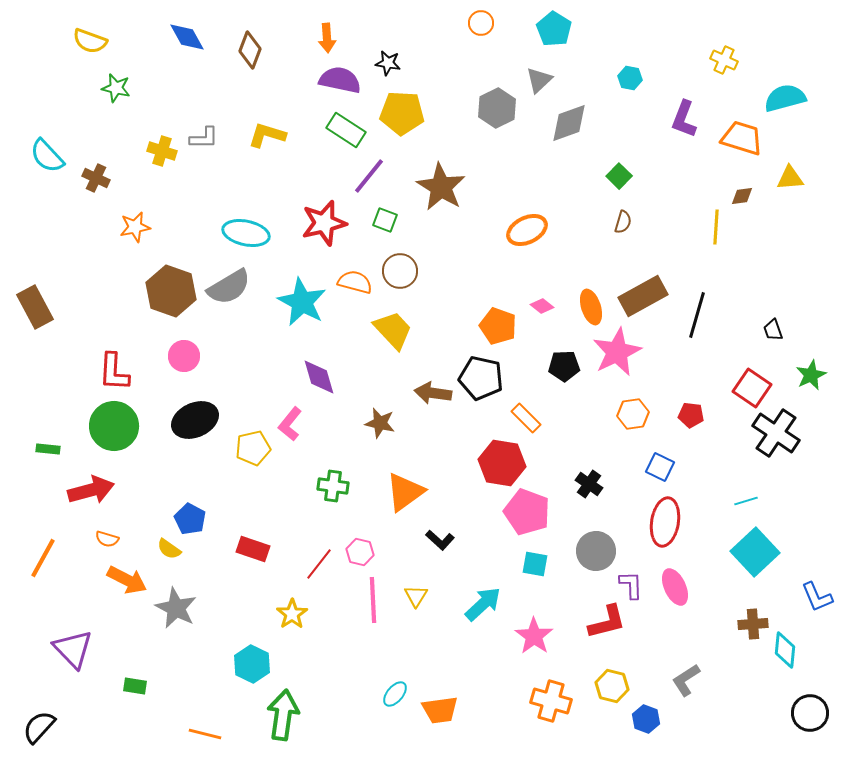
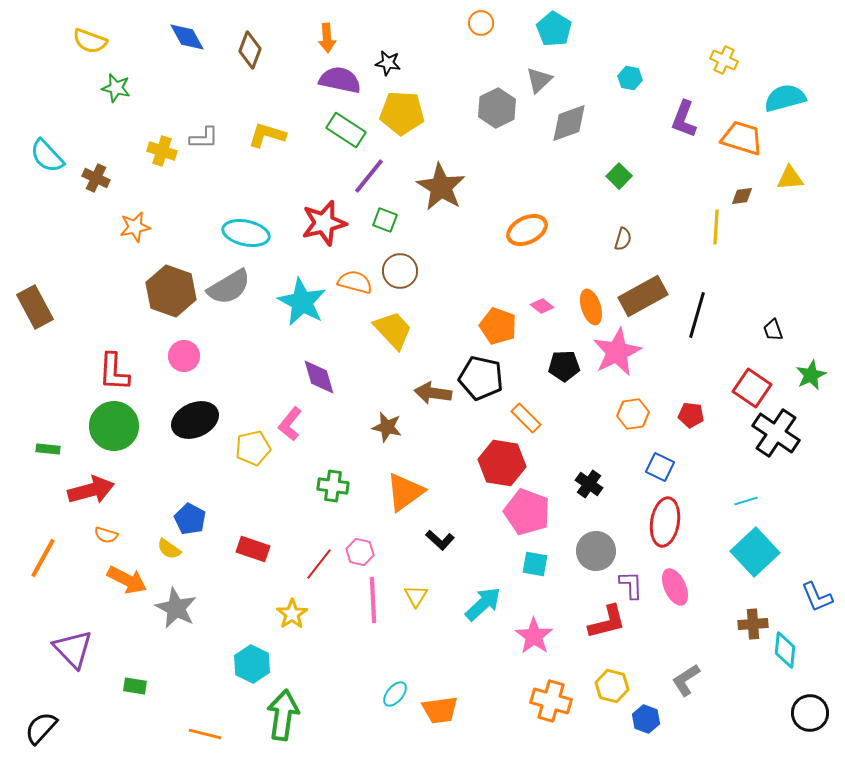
brown semicircle at (623, 222): moved 17 px down
brown star at (380, 423): moved 7 px right, 4 px down
orange semicircle at (107, 539): moved 1 px left, 4 px up
black semicircle at (39, 727): moved 2 px right, 1 px down
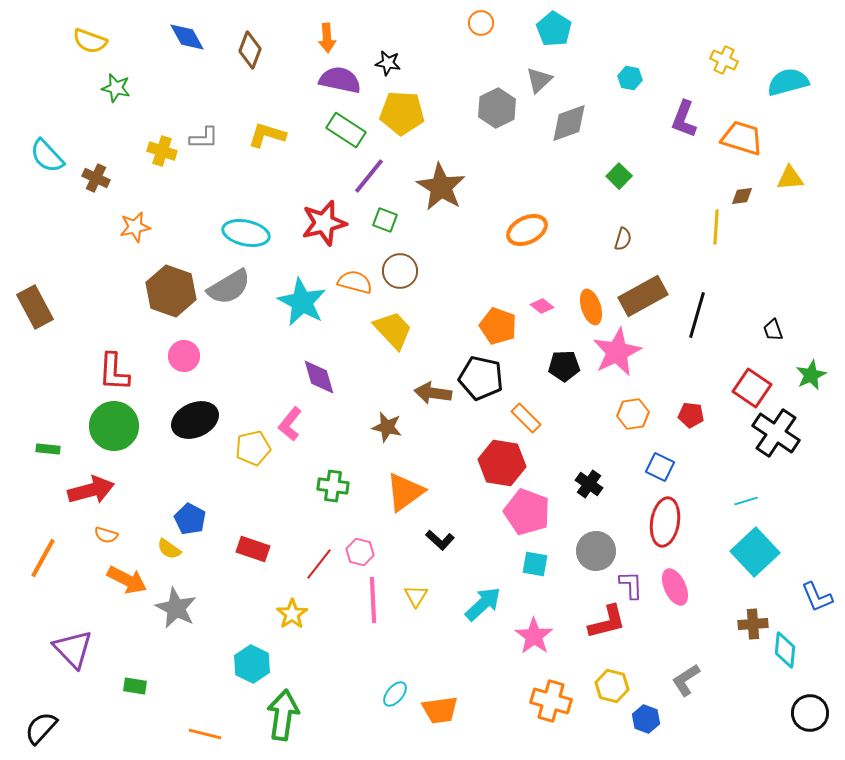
cyan semicircle at (785, 98): moved 3 px right, 16 px up
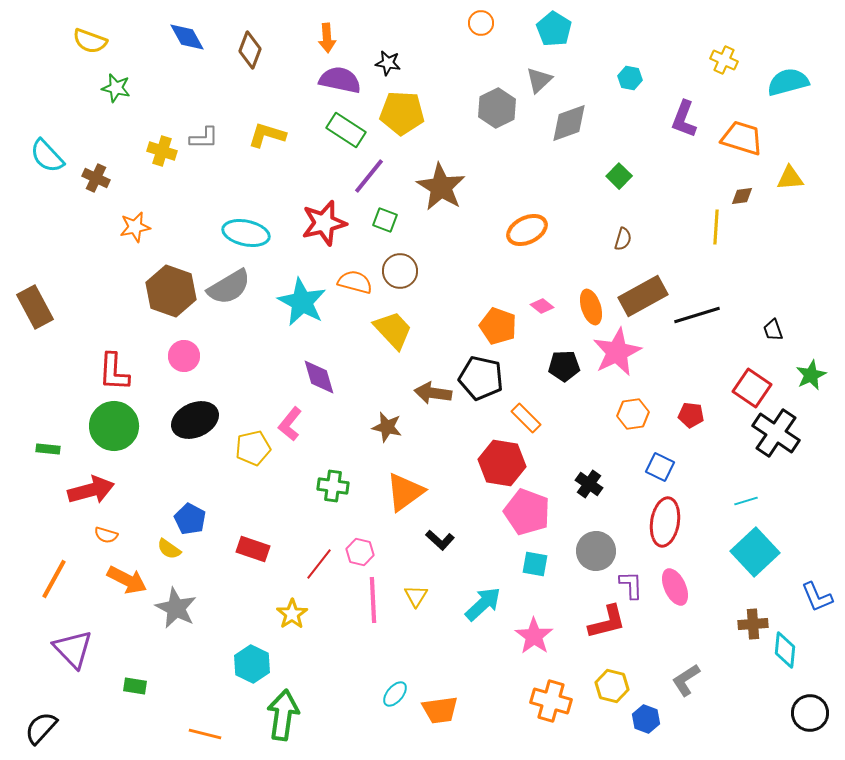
black line at (697, 315): rotated 57 degrees clockwise
orange line at (43, 558): moved 11 px right, 21 px down
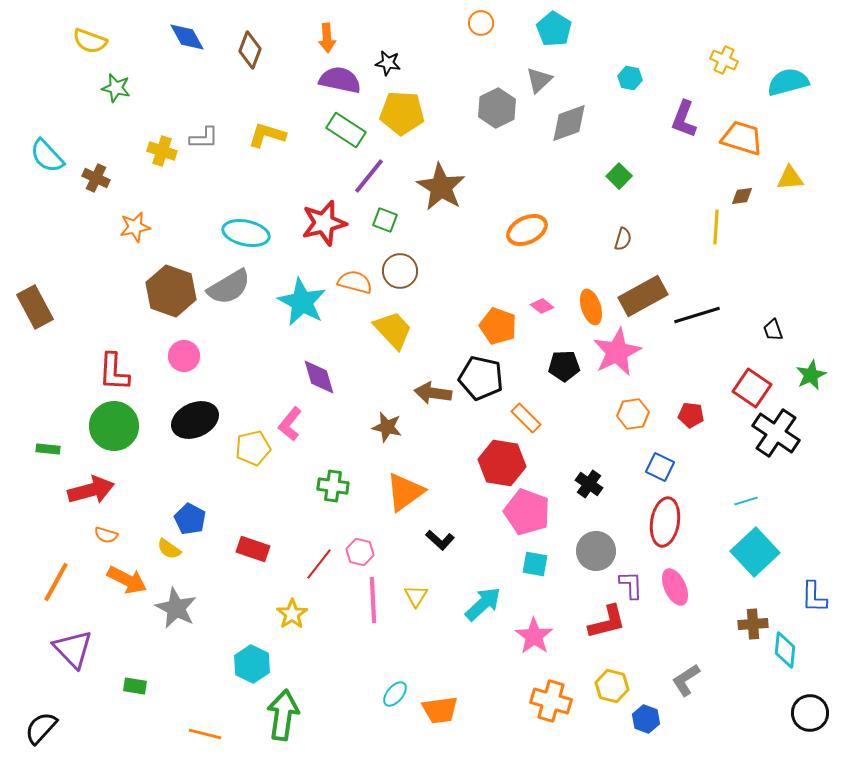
orange line at (54, 579): moved 2 px right, 3 px down
blue L-shape at (817, 597): moved 3 px left; rotated 24 degrees clockwise
